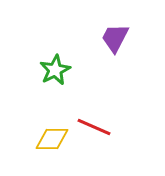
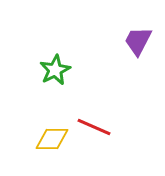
purple trapezoid: moved 23 px right, 3 px down
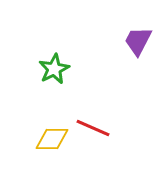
green star: moved 1 px left, 1 px up
red line: moved 1 px left, 1 px down
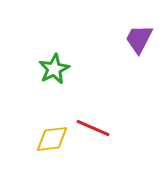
purple trapezoid: moved 1 px right, 2 px up
yellow diamond: rotated 8 degrees counterclockwise
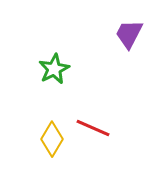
purple trapezoid: moved 10 px left, 5 px up
yellow diamond: rotated 52 degrees counterclockwise
